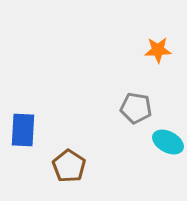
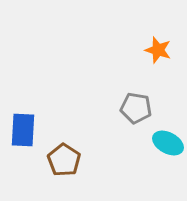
orange star: rotated 20 degrees clockwise
cyan ellipse: moved 1 px down
brown pentagon: moved 5 px left, 6 px up
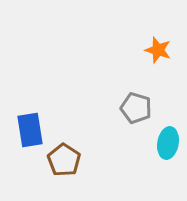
gray pentagon: rotated 8 degrees clockwise
blue rectangle: moved 7 px right; rotated 12 degrees counterclockwise
cyan ellipse: rotated 72 degrees clockwise
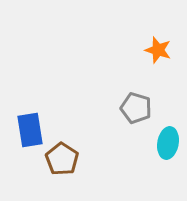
brown pentagon: moved 2 px left, 1 px up
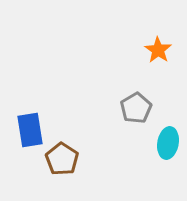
orange star: rotated 16 degrees clockwise
gray pentagon: rotated 24 degrees clockwise
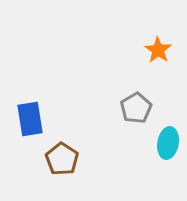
blue rectangle: moved 11 px up
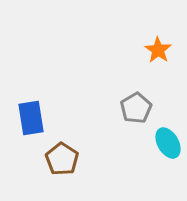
blue rectangle: moved 1 px right, 1 px up
cyan ellipse: rotated 40 degrees counterclockwise
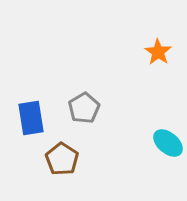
orange star: moved 2 px down
gray pentagon: moved 52 px left
cyan ellipse: rotated 20 degrees counterclockwise
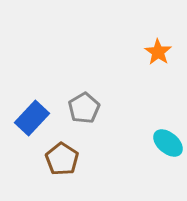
blue rectangle: moved 1 px right; rotated 52 degrees clockwise
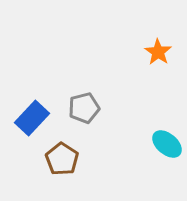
gray pentagon: rotated 16 degrees clockwise
cyan ellipse: moved 1 px left, 1 px down
